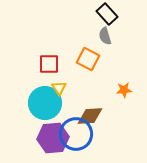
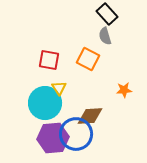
red square: moved 4 px up; rotated 10 degrees clockwise
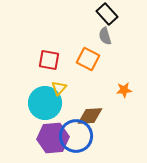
yellow triangle: rotated 14 degrees clockwise
blue circle: moved 2 px down
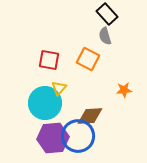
blue circle: moved 2 px right
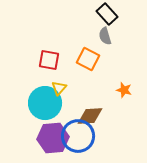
orange star: rotated 21 degrees clockwise
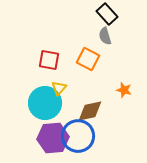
brown diamond: moved 5 px up; rotated 8 degrees counterclockwise
